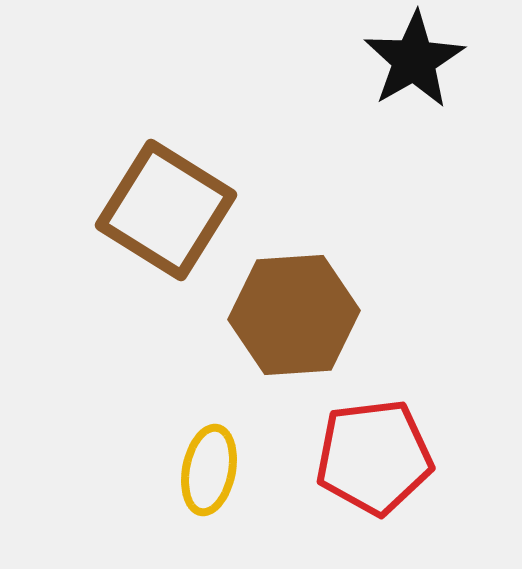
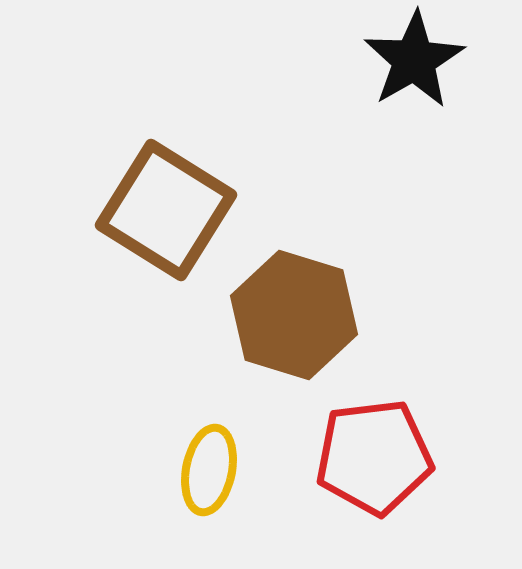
brown hexagon: rotated 21 degrees clockwise
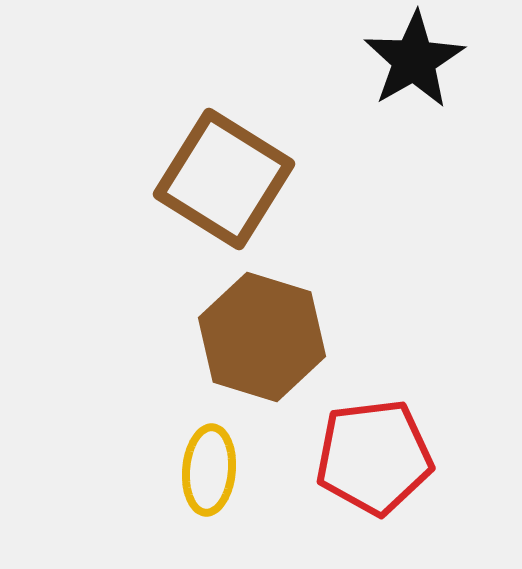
brown square: moved 58 px right, 31 px up
brown hexagon: moved 32 px left, 22 px down
yellow ellipse: rotated 6 degrees counterclockwise
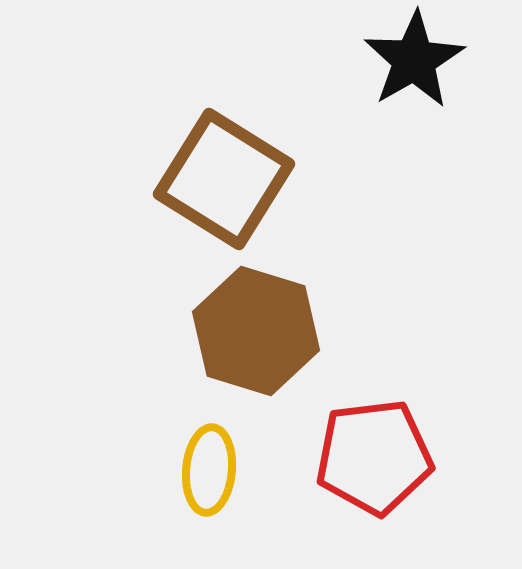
brown hexagon: moved 6 px left, 6 px up
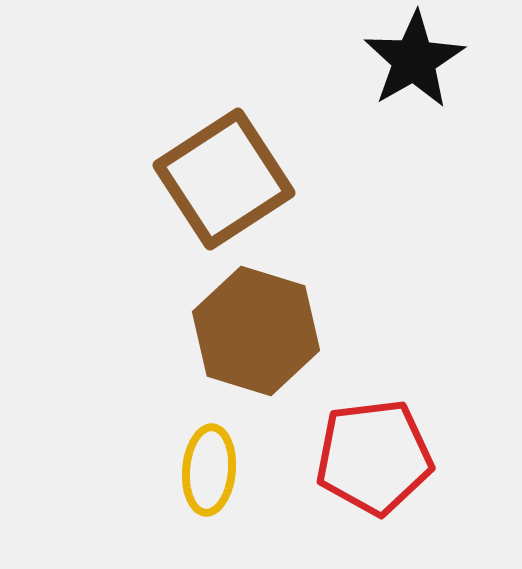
brown square: rotated 25 degrees clockwise
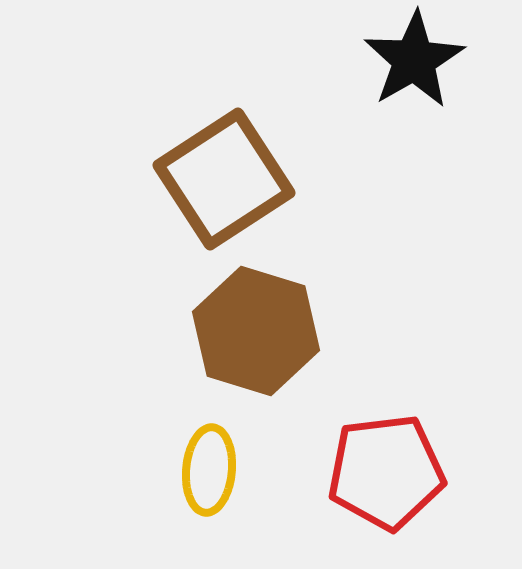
red pentagon: moved 12 px right, 15 px down
